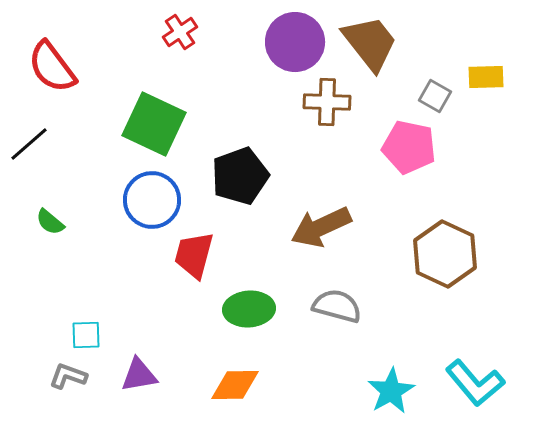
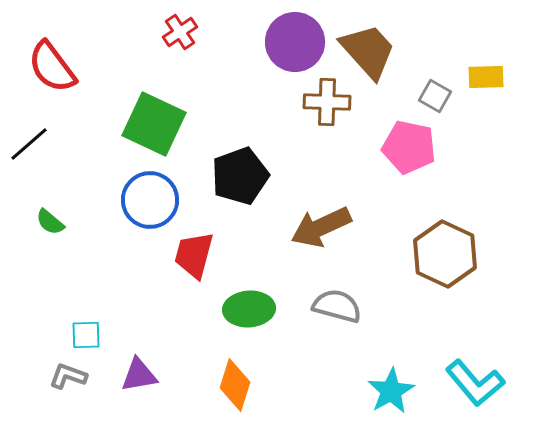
brown trapezoid: moved 2 px left, 8 px down; rotated 4 degrees counterclockwise
blue circle: moved 2 px left
orange diamond: rotated 72 degrees counterclockwise
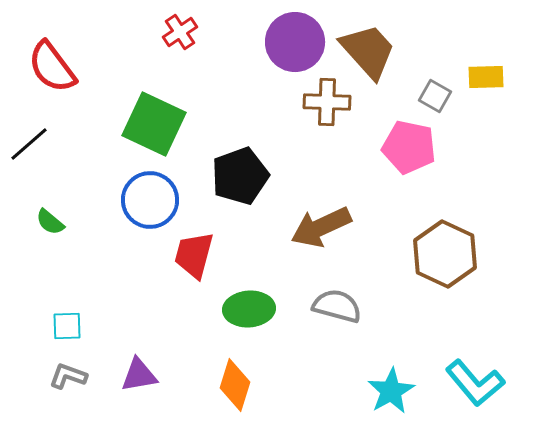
cyan square: moved 19 px left, 9 px up
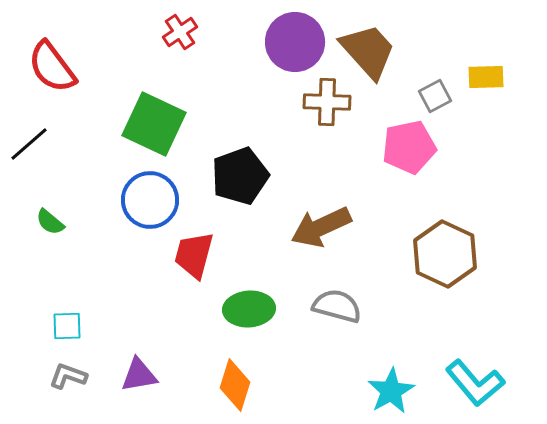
gray square: rotated 32 degrees clockwise
pink pentagon: rotated 24 degrees counterclockwise
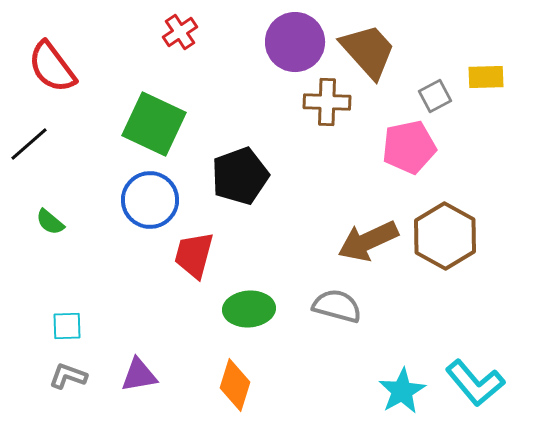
brown arrow: moved 47 px right, 14 px down
brown hexagon: moved 18 px up; rotated 4 degrees clockwise
cyan star: moved 11 px right
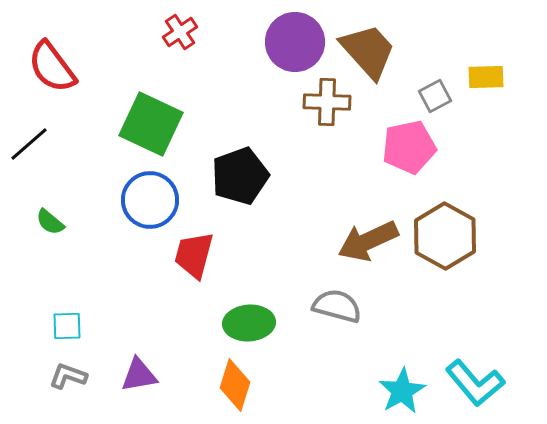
green square: moved 3 px left
green ellipse: moved 14 px down
